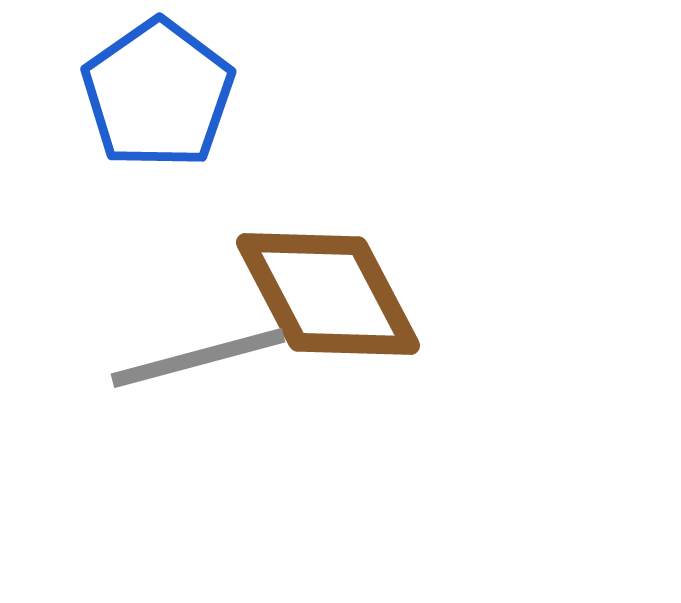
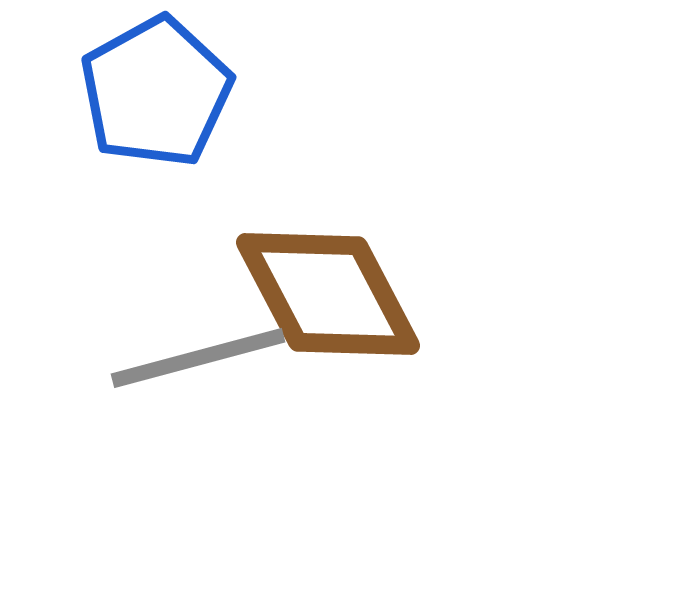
blue pentagon: moved 2 px left, 2 px up; rotated 6 degrees clockwise
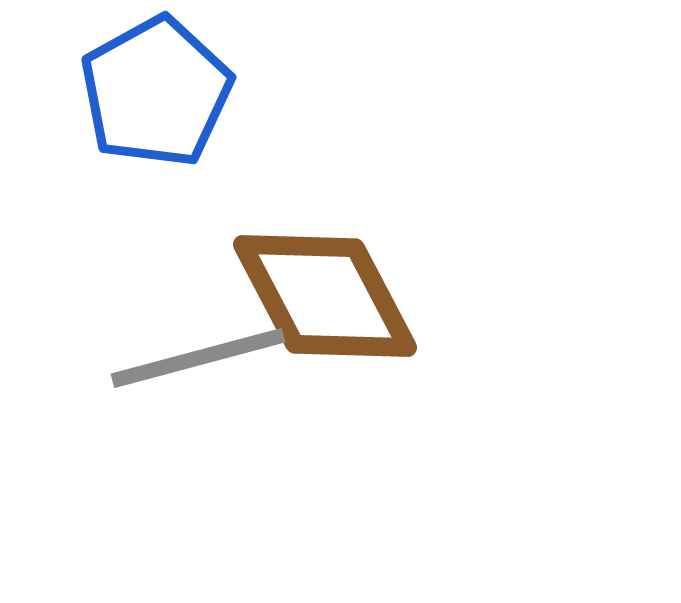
brown diamond: moved 3 px left, 2 px down
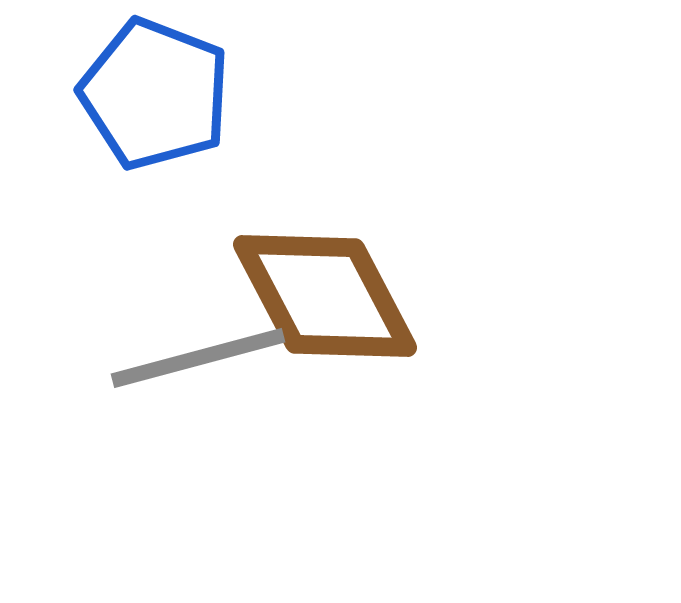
blue pentagon: moved 1 px left, 2 px down; rotated 22 degrees counterclockwise
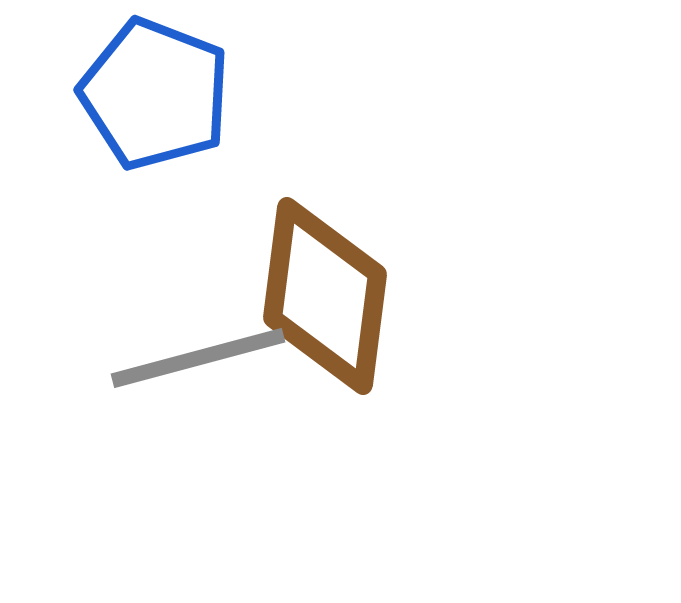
brown diamond: rotated 35 degrees clockwise
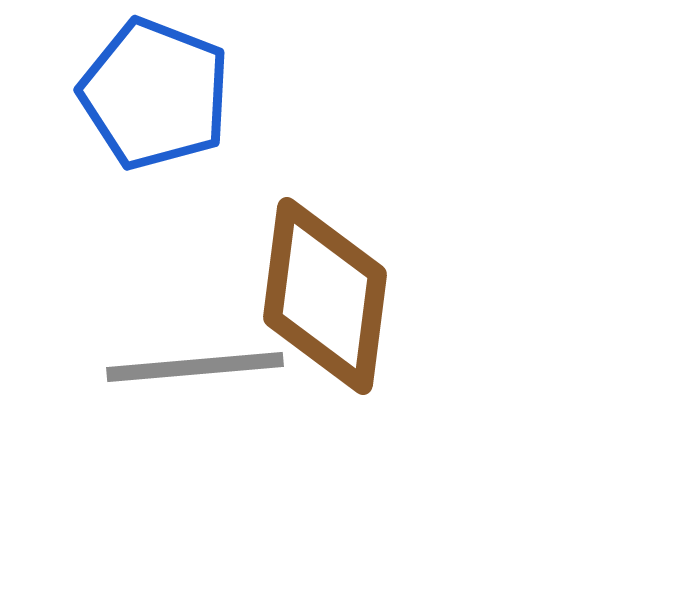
gray line: moved 3 px left, 9 px down; rotated 10 degrees clockwise
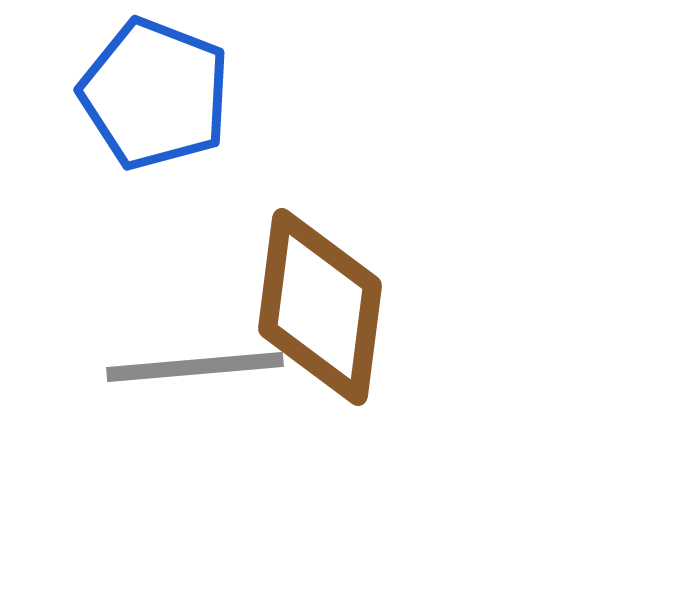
brown diamond: moved 5 px left, 11 px down
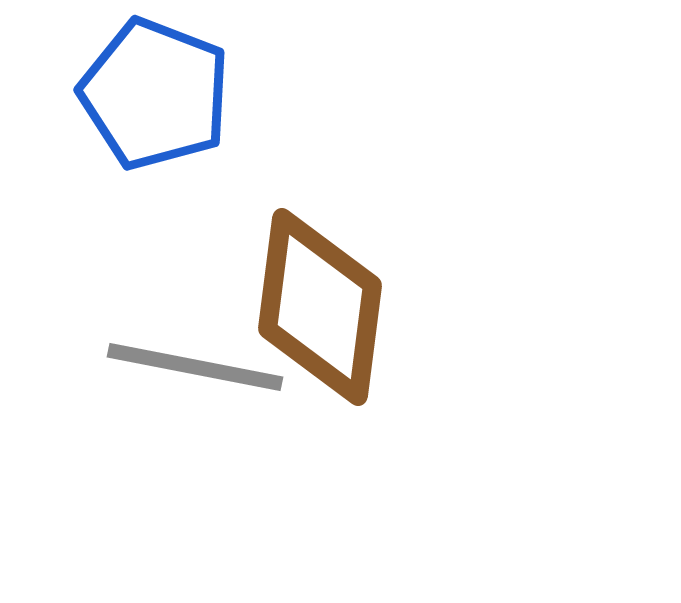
gray line: rotated 16 degrees clockwise
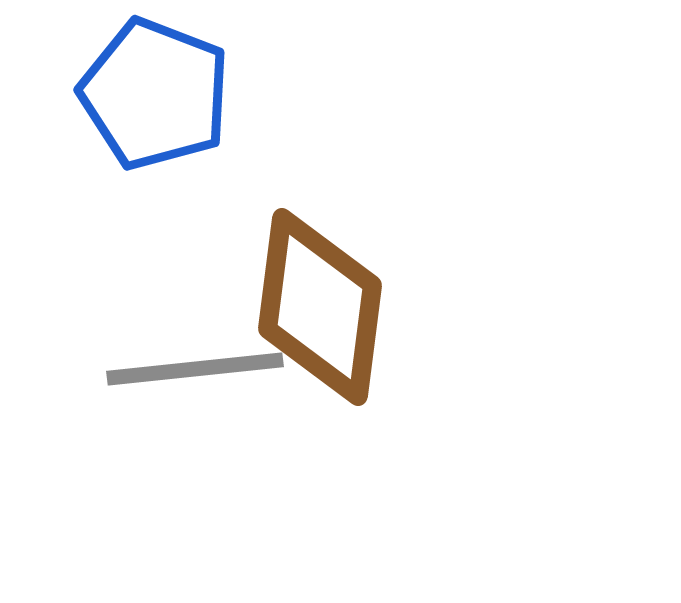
gray line: moved 2 px down; rotated 17 degrees counterclockwise
